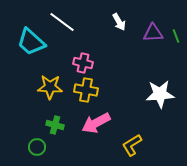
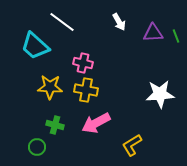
cyan trapezoid: moved 4 px right, 4 px down
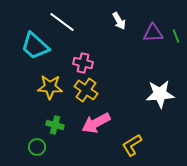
white arrow: moved 1 px up
yellow cross: rotated 25 degrees clockwise
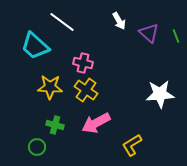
purple triangle: moved 4 px left; rotated 45 degrees clockwise
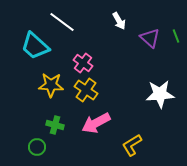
purple triangle: moved 1 px right, 5 px down
pink cross: rotated 24 degrees clockwise
yellow star: moved 1 px right, 2 px up
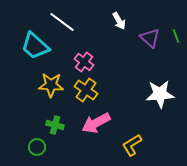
pink cross: moved 1 px right, 1 px up
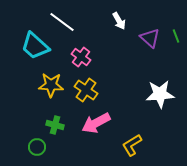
pink cross: moved 3 px left, 5 px up
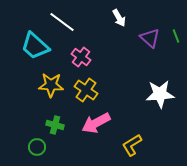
white arrow: moved 3 px up
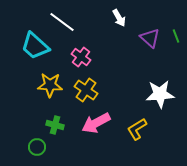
yellow star: moved 1 px left
yellow L-shape: moved 5 px right, 16 px up
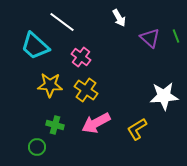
white star: moved 4 px right, 2 px down
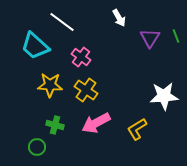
purple triangle: rotated 20 degrees clockwise
